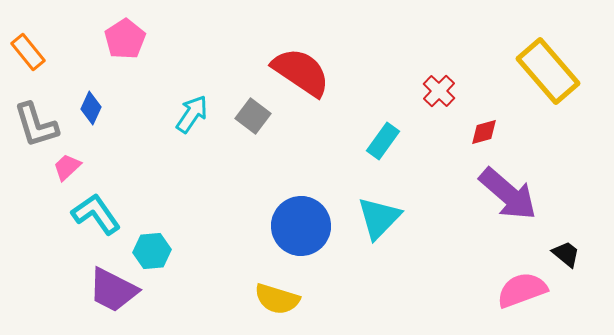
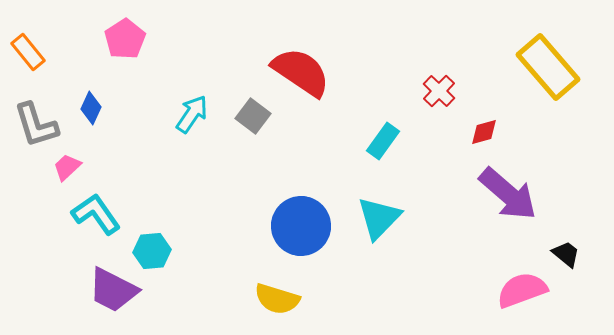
yellow rectangle: moved 4 px up
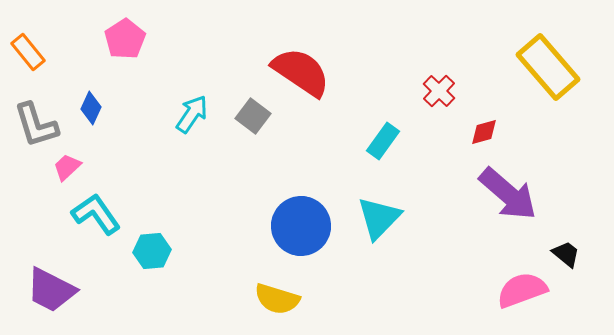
purple trapezoid: moved 62 px left
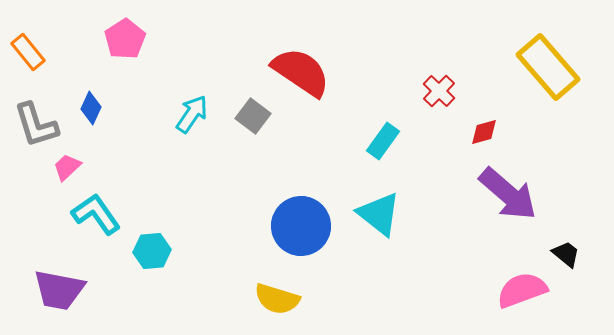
cyan triangle: moved 4 px up; rotated 36 degrees counterclockwise
purple trapezoid: moved 8 px right; rotated 16 degrees counterclockwise
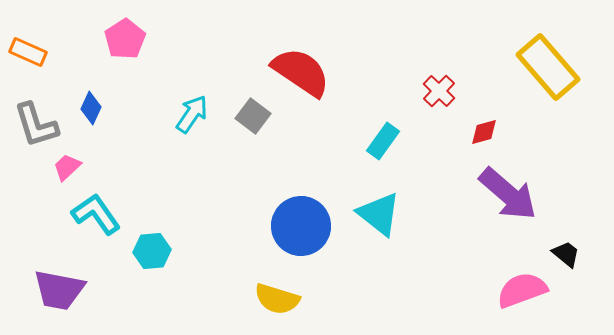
orange rectangle: rotated 27 degrees counterclockwise
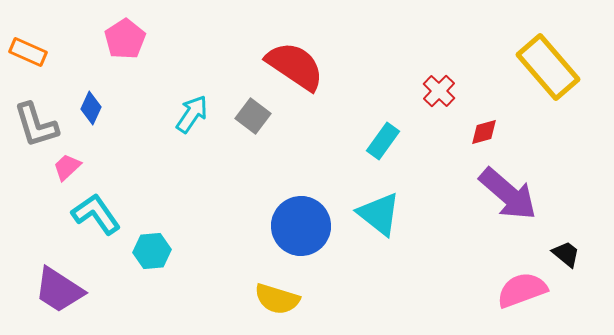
red semicircle: moved 6 px left, 6 px up
purple trapezoid: rotated 22 degrees clockwise
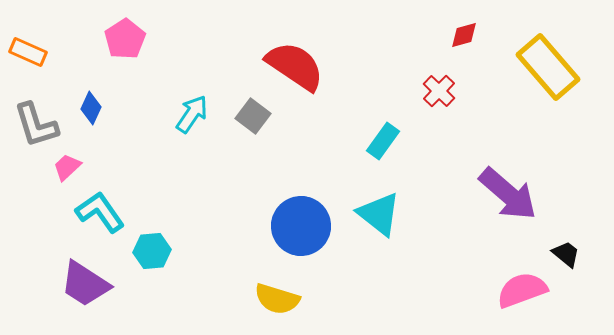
red diamond: moved 20 px left, 97 px up
cyan L-shape: moved 4 px right, 2 px up
purple trapezoid: moved 26 px right, 6 px up
